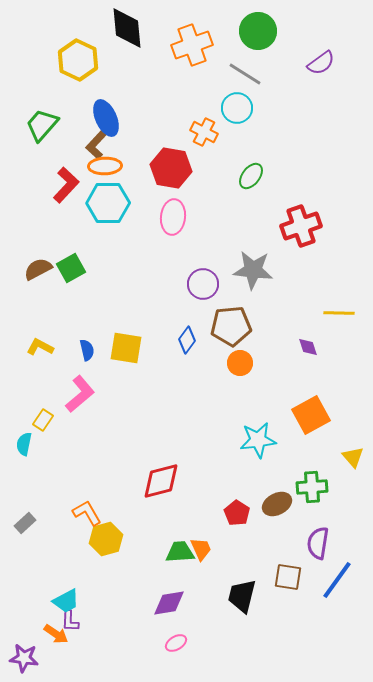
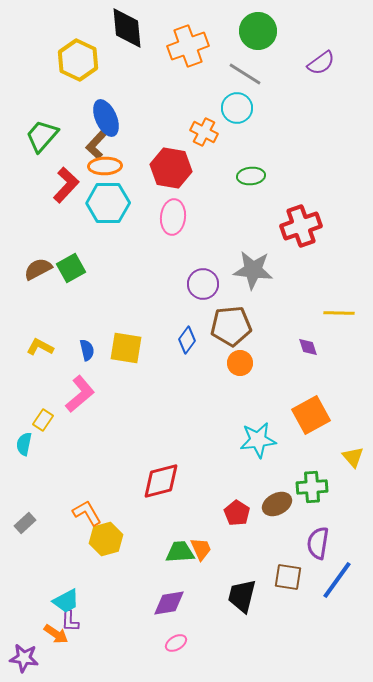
orange cross at (192, 45): moved 4 px left, 1 px down
green trapezoid at (42, 125): moved 11 px down
green ellipse at (251, 176): rotated 48 degrees clockwise
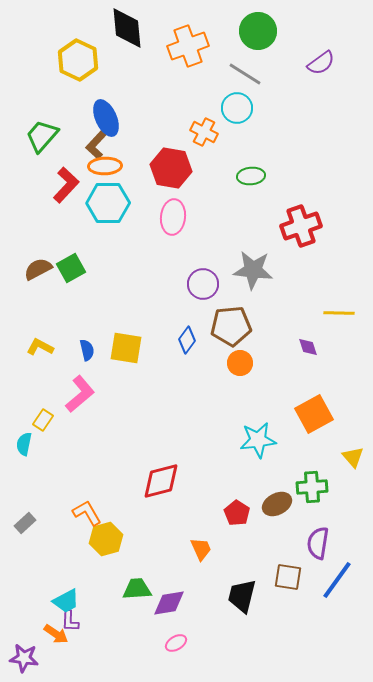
orange square at (311, 415): moved 3 px right, 1 px up
green trapezoid at (180, 552): moved 43 px left, 37 px down
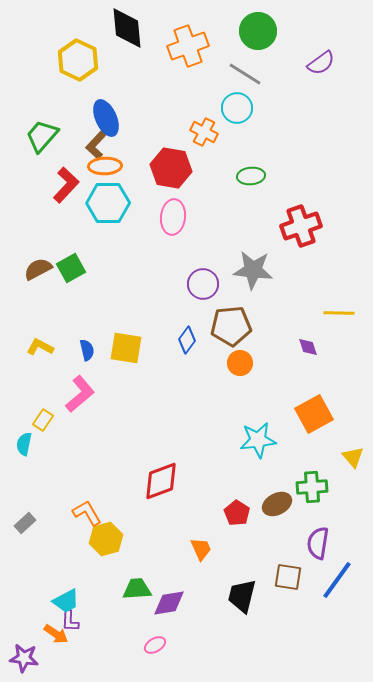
red diamond at (161, 481): rotated 6 degrees counterclockwise
pink ellipse at (176, 643): moved 21 px left, 2 px down
